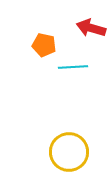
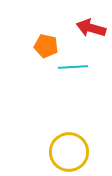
orange pentagon: moved 2 px right, 1 px down
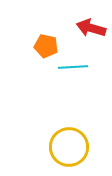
yellow circle: moved 5 px up
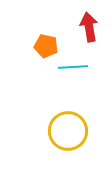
red arrow: moved 2 px left, 1 px up; rotated 64 degrees clockwise
yellow circle: moved 1 px left, 16 px up
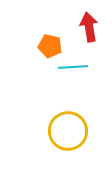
orange pentagon: moved 4 px right
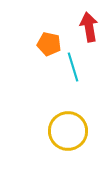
orange pentagon: moved 1 px left, 2 px up
cyan line: rotated 76 degrees clockwise
